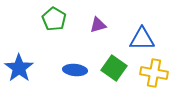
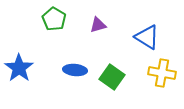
blue triangle: moved 5 px right, 2 px up; rotated 32 degrees clockwise
green square: moved 2 px left, 9 px down
yellow cross: moved 8 px right
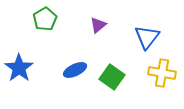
green pentagon: moved 9 px left; rotated 10 degrees clockwise
purple triangle: rotated 24 degrees counterclockwise
blue triangle: rotated 36 degrees clockwise
blue ellipse: rotated 30 degrees counterclockwise
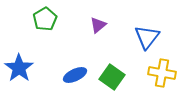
blue ellipse: moved 5 px down
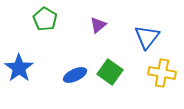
green pentagon: rotated 10 degrees counterclockwise
green square: moved 2 px left, 5 px up
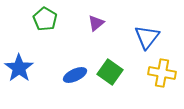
purple triangle: moved 2 px left, 2 px up
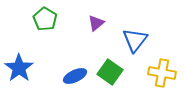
blue triangle: moved 12 px left, 3 px down
blue ellipse: moved 1 px down
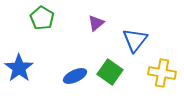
green pentagon: moved 3 px left, 1 px up
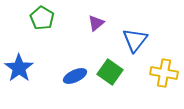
yellow cross: moved 2 px right
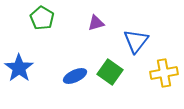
purple triangle: rotated 24 degrees clockwise
blue triangle: moved 1 px right, 1 px down
yellow cross: rotated 20 degrees counterclockwise
